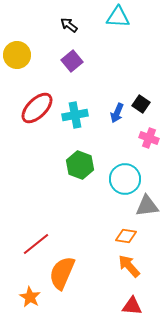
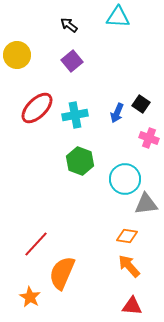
green hexagon: moved 4 px up
gray triangle: moved 1 px left, 2 px up
orange diamond: moved 1 px right
red line: rotated 8 degrees counterclockwise
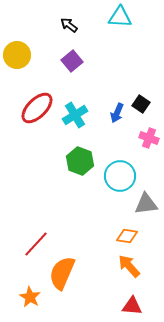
cyan triangle: moved 2 px right
cyan cross: rotated 20 degrees counterclockwise
cyan circle: moved 5 px left, 3 px up
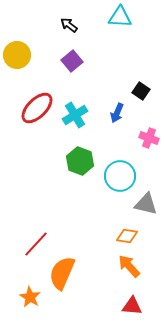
black square: moved 13 px up
gray triangle: rotated 20 degrees clockwise
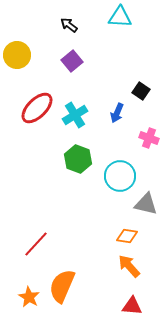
green hexagon: moved 2 px left, 2 px up
orange semicircle: moved 13 px down
orange star: moved 1 px left
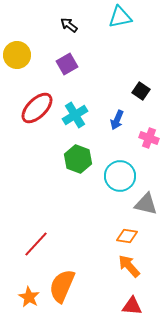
cyan triangle: rotated 15 degrees counterclockwise
purple square: moved 5 px left, 3 px down; rotated 10 degrees clockwise
blue arrow: moved 7 px down
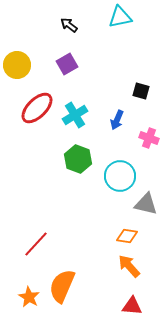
yellow circle: moved 10 px down
black square: rotated 18 degrees counterclockwise
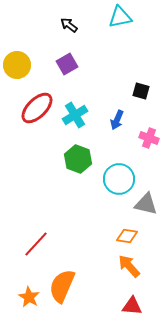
cyan circle: moved 1 px left, 3 px down
